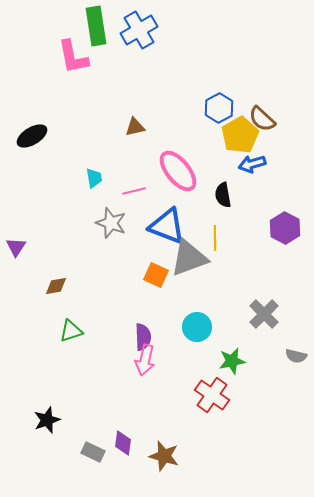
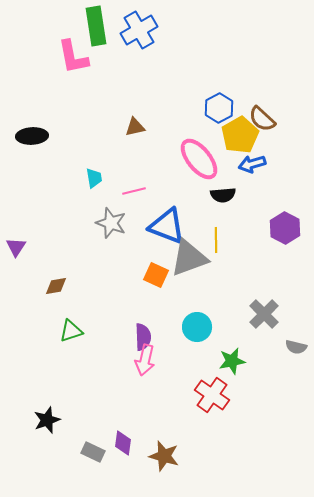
black ellipse: rotated 28 degrees clockwise
pink ellipse: moved 21 px right, 12 px up
black semicircle: rotated 85 degrees counterclockwise
yellow line: moved 1 px right, 2 px down
gray semicircle: moved 9 px up
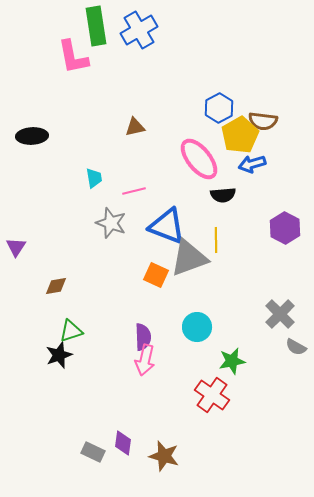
brown semicircle: moved 1 px right, 2 px down; rotated 36 degrees counterclockwise
gray cross: moved 16 px right
gray semicircle: rotated 15 degrees clockwise
black star: moved 12 px right, 65 px up
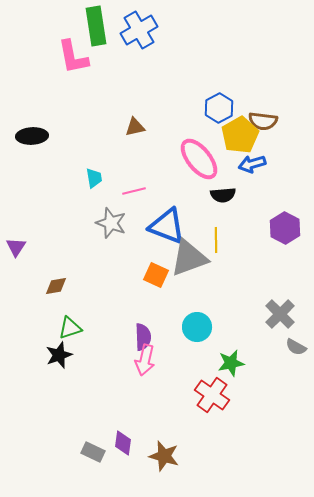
green triangle: moved 1 px left, 3 px up
green star: moved 1 px left, 2 px down
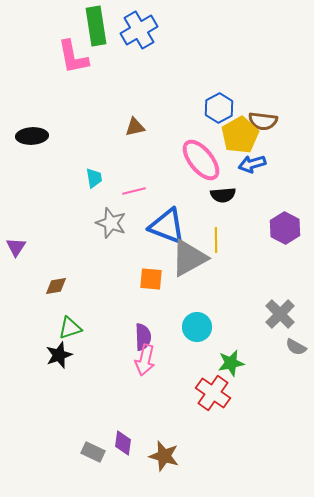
pink ellipse: moved 2 px right, 1 px down
gray triangle: rotated 9 degrees counterclockwise
orange square: moved 5 px left, 4 px down; rotated 20 degrees counterclockwise
red cross: moved 1 px right, 2 px up
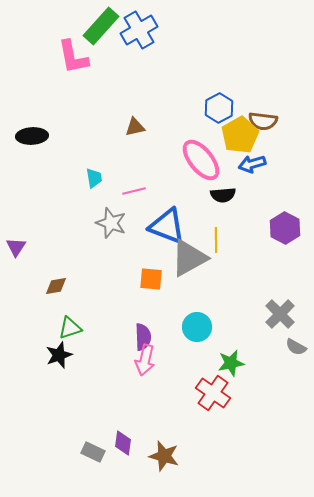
green rectangle: moved 5 px right; rotated 51 degrees clockwise
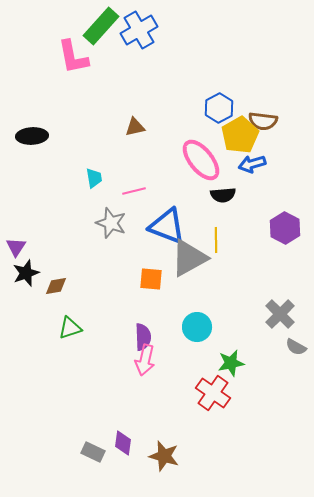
black star: moved 33 px left, 82 px up
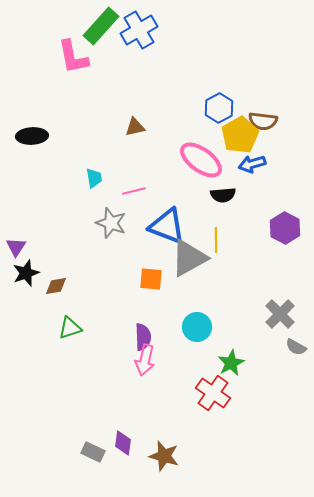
pink ellipse: rotated 15 degrees counterclockwise
green star: rotated 16 degrees counterclockwise
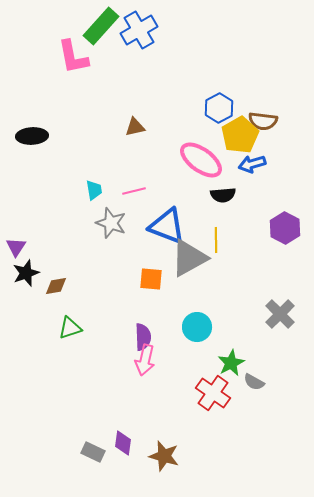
cyan trapezoid: moved 12 px down
gray semicircle: moved 42 px left, 35 px down
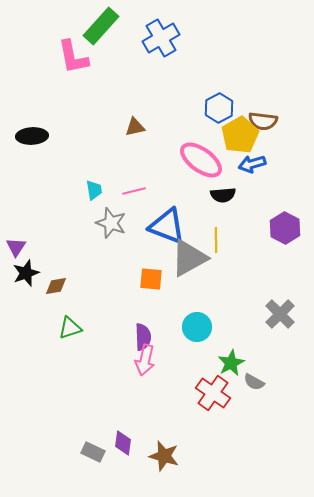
blue cross: moved 22 px right, 8 px down
